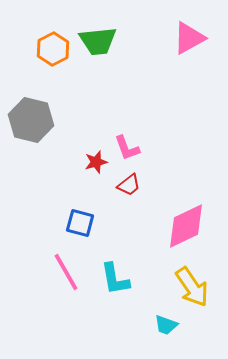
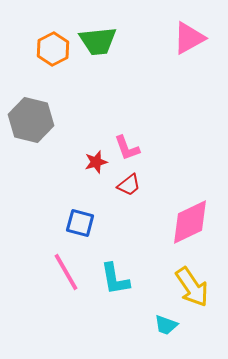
pink diamond: moved 4 px right, 4 px up
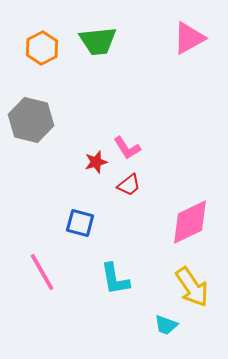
orange hexagon: moved 11 px left, 1 px up
pink L-shape: rotated 12 degrees counterclockwise
pink line: moved 24 px left
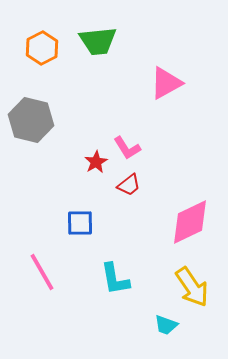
pink triangle: moved 23 px left, 45 px down
red star: rotated 15 degrees counterclockwise
blue square: rotated 16 degrees counterclockwise
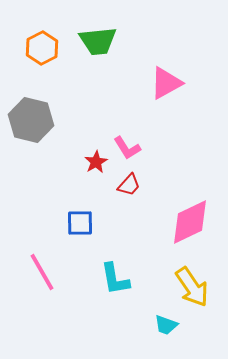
red trapezoid: rotated 10 degrees counterclockwise
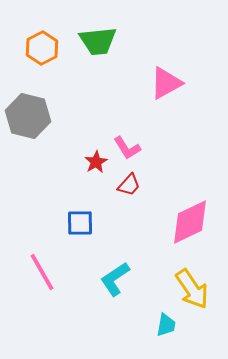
gray hexagon: moved 3 px left, 4 px up
cyan L-shape: rotated 66 degrees clockwise
yellow arrow: moved 2 px down
cyan trapezoid: rotated 100 degrees counterclockwise
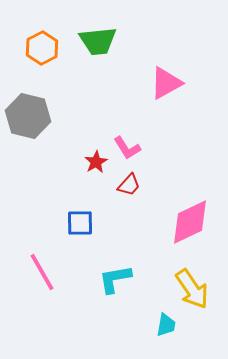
cyan L-shape: rotated 24 degrees clockwise
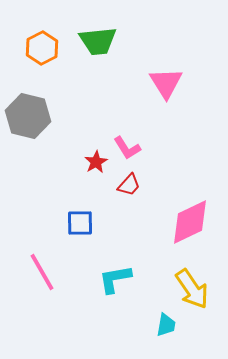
pink triangle: rotated 33 degrees counterclockwise
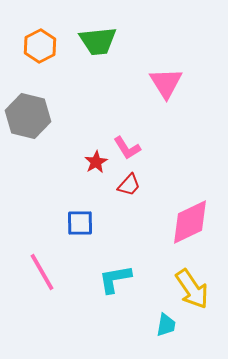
orange hexagon: moved 2 px left, 2 px up
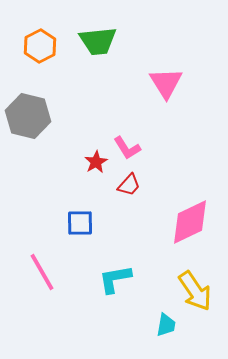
yellow arrow: moved 3 px right, 2 px down
